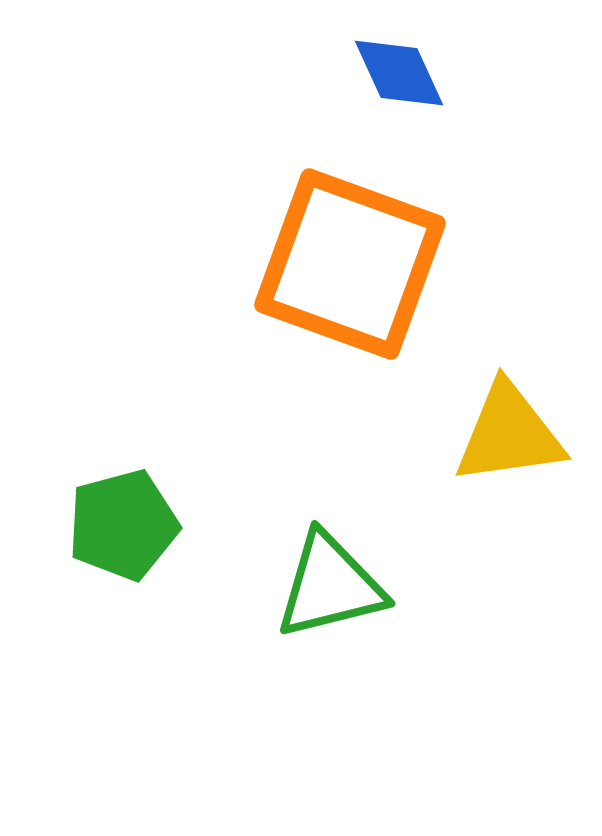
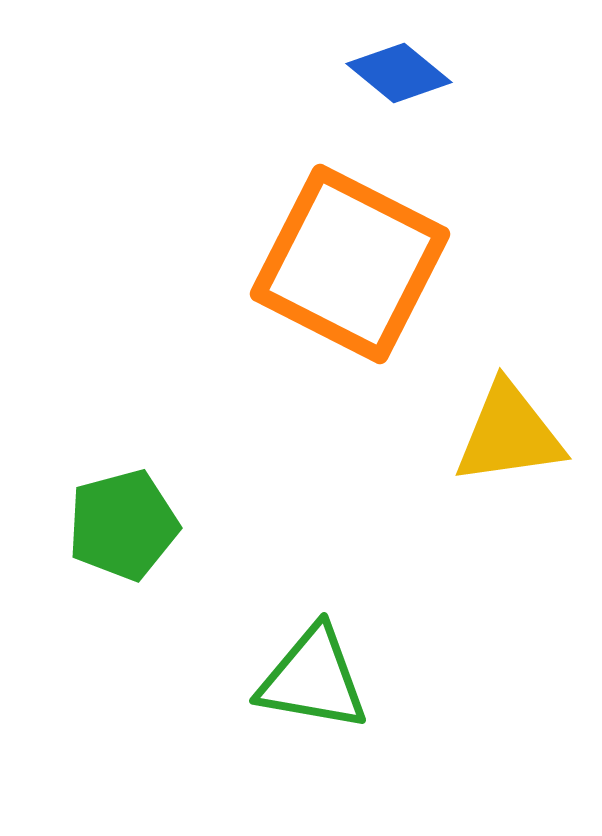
blue diamond: rotated 26 degrees counterclockwise
orange square: rotated 7 degrees clockwise
green triangle: moved 17 px left, 93 px down; rotated 24 degrees clockwise
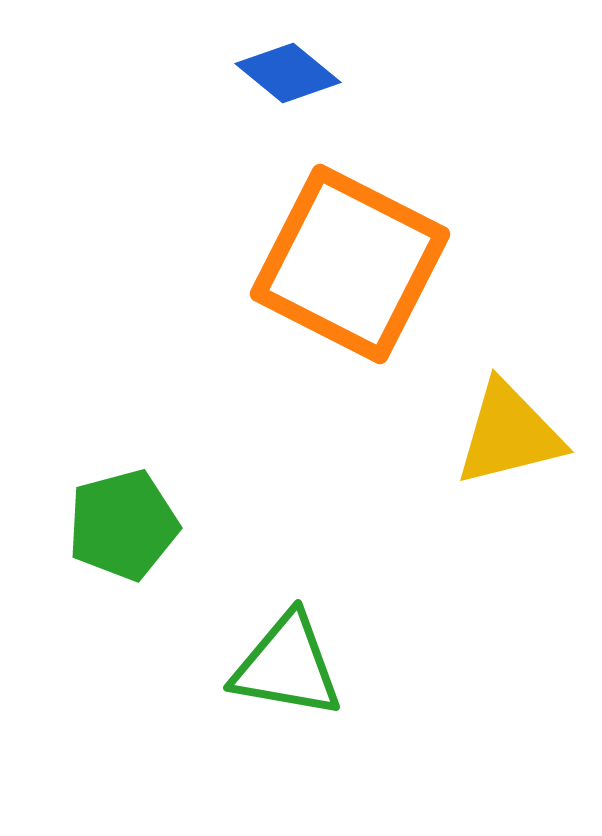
blue diamond: moved 111 px left
yellow triangle: rotated 6 degrees counterclockwise
green triangle: moved 26 px left, 13 px up
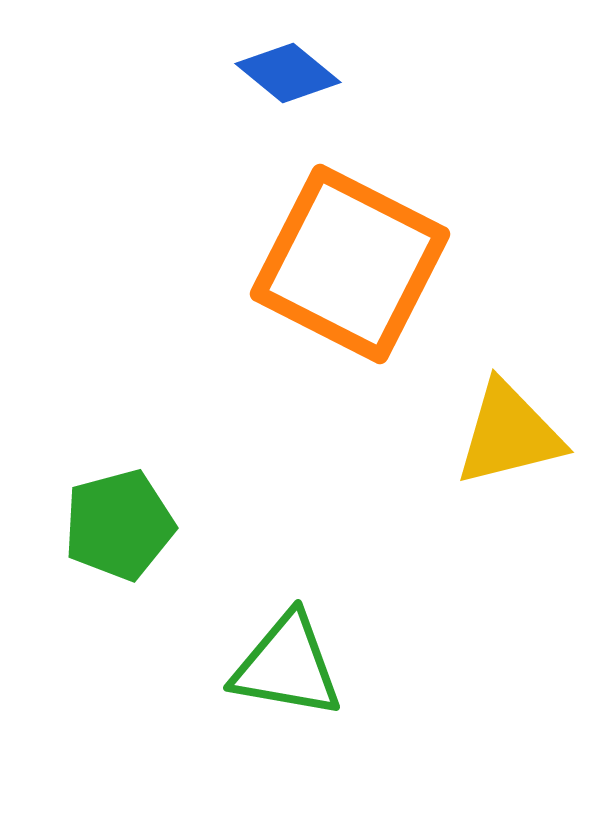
green pentagon: moved 4 px left
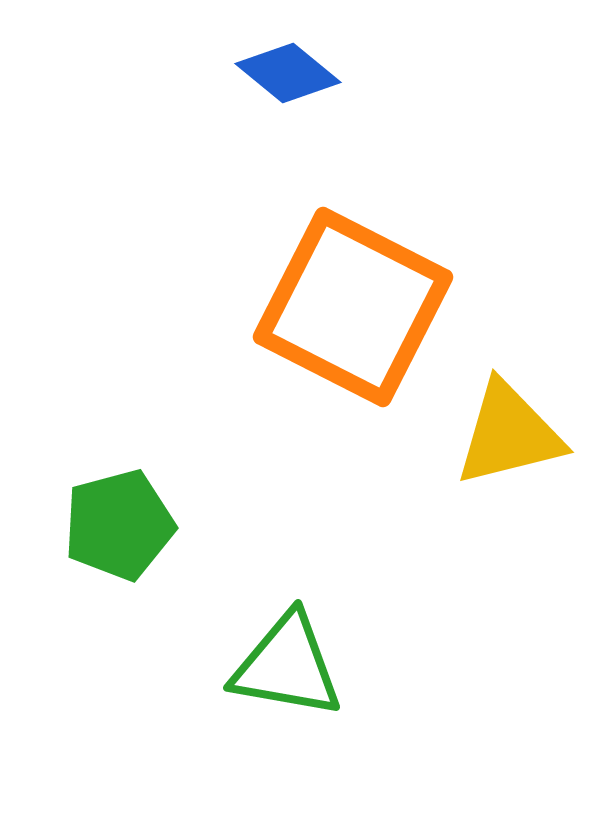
orange square: moved 3 px right, 43 px down
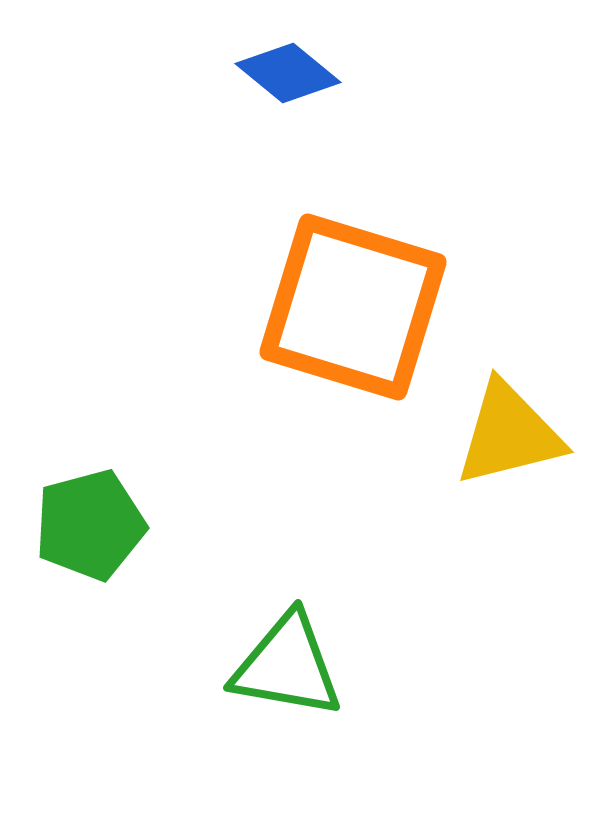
orange square: rotated 10 degrees counterclockwise
green pentagon: moved 29 px left
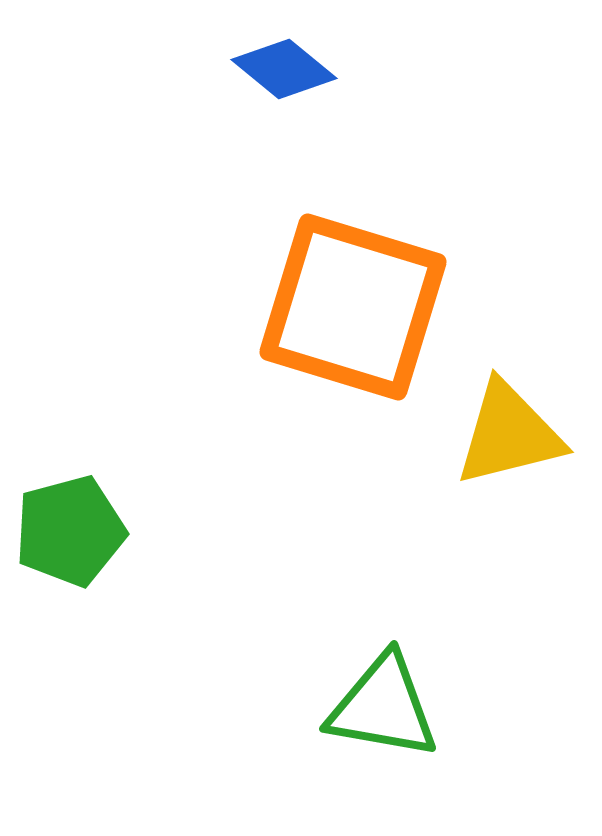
blue diamond: moved 4 px left, 4 px up
green pentagon: moved 20 px left, 6 px down
green triangle: moved 96 px right, 41 px down
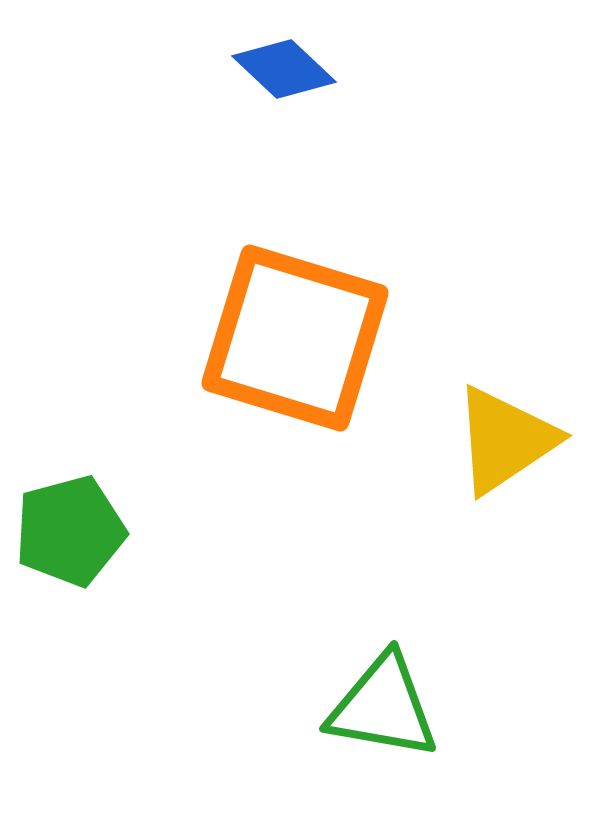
blue diamond: rotated 4 degrees clockwise
orange square: moved 58 px left, 31 px down
yellow triangle: moved 4 px left, 6 px down; rotated 20 degrees counterclockwise
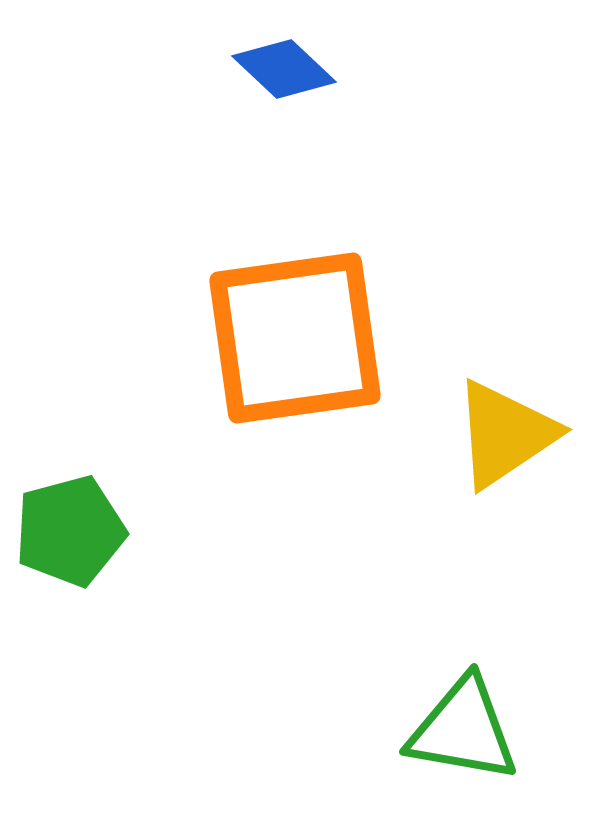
orange square: rotated 25 degrees counterclockwise
yellow triangle: moved 6 px up
green triangle: moved 80 px right, 23 px down
